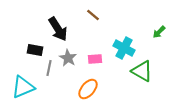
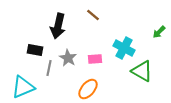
black arrow: moved 3 px up; rotated 45 degrees clockwise
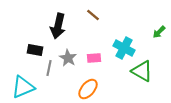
pink rectangle: moved 1 px left, 1 px up
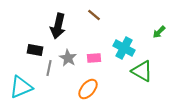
brown line: moved 1 px right
cyan triangle: moved 2 px left
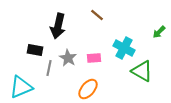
brown line: moved 3 px right
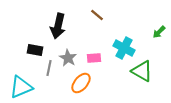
orange ellipse: moved 7 px left, 6 px up
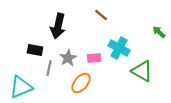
brown line: moved 4 px right
green arrow: rotated 88 degrees clockwise
cyan cross: moved 5 px left
gray star: rotated 12 degrees clockwise
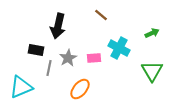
green arrow: moved 7 px left, 1 px down; rotated 112 degrees clockwise
black rectangle: moved 1 px right
green triangle: moved 10 px right; rotated 30 degrees clockwise
orange ellipse: moved 1 px left, 6 px down
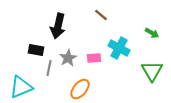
green arrow: rotated 56 degrees clockwise
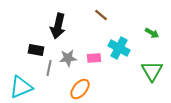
gray star: rotated 24 degrees clockwise
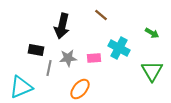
black arrow: moved 4 px right
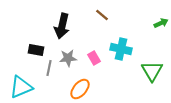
brown line: moved 1 px right
green arrow: moved 9 px right, 10 px up; rotated 56 degrees counterclockwise
cyan cross: moved 2 px right, 1 px down; rotated 15 degrees counterclockwise
pink rectangle: rotated 64 degrees clockwise
